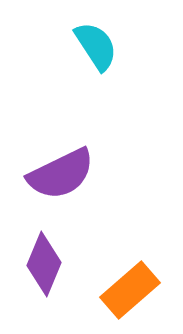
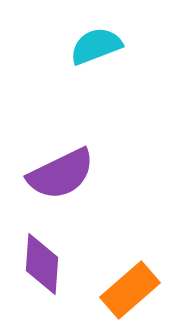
cyan semicircle: rotated 78 degrees counterclockwise
purple diamond: moved 2 px left; rotated 18 degrees counterclockwise
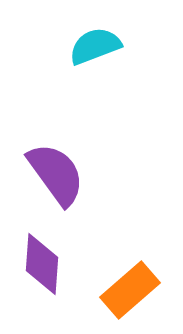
cyan semicircle: moved 1 px left
purple semicircle: moved 5 px left; rotated 100 degrees counterclockwise
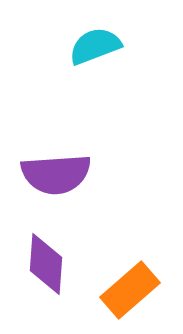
purple semicircle: rotated 122 degrees clockwise
purple diamond: moved 4 px right
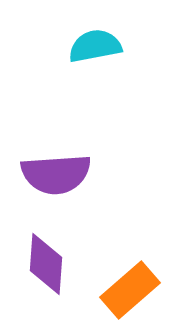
cyan semicircle: rotated 10 degrees clockwise
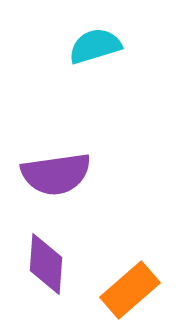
cyan semicircle: rotated 6 degrees counterclockwise
purple semicircle: rotated 4 degrees counterclockwise
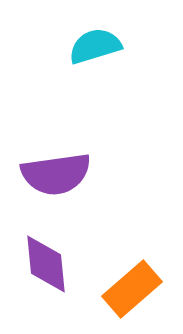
purple diamond: rotated 10 degrees counterclockwise
orange rectangle: moved 2 px right, 1 px up
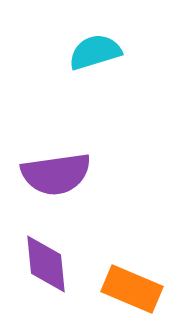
cyan semicircle: moved 6 px down
orange rectangle: rotated 64 degrees clockwise
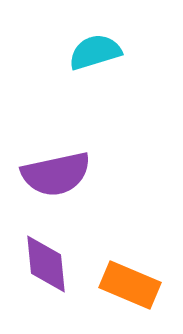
purple semicircle: rotated 4 degrees counterclockwise
orange rectangle: moved 2 px left, 4 px up
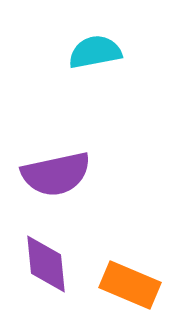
cyan semicircle: rotated 6 degrees clockwise
